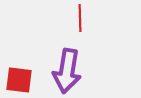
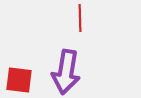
purple arrow: moved 1 px left, 1 px down
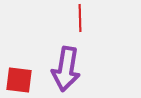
purple arrow: moved 3 px up
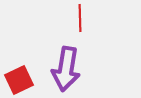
red square: rotated 32 degrees counterclockwise
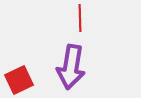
purple arrow: moved 5 px right, 2 px up
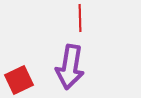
purple arrow: moved 1 px left
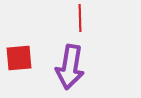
red square: moved 22 px up; rotated 20 degrees clockwise
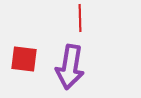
red square: moved 5 px right, 1 px down; rotated 12 degrees clockwise
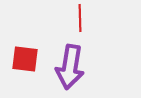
red square: moved 1 px right
